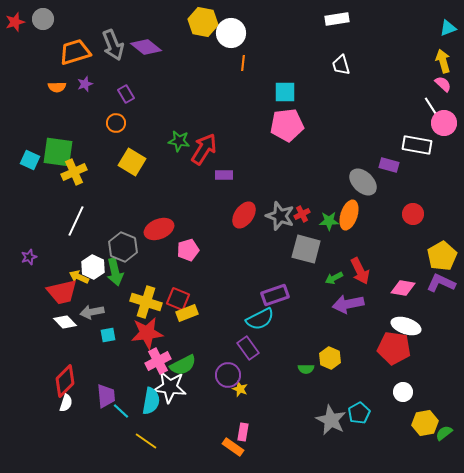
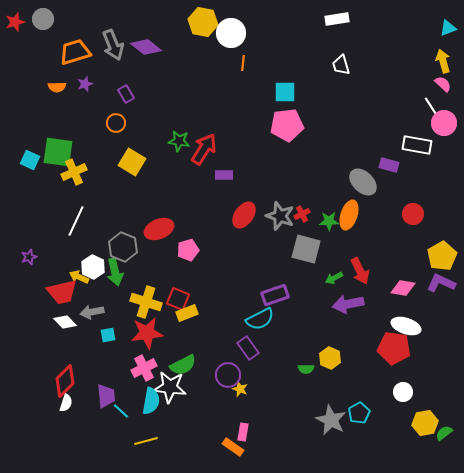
pink cross at (158, 361): moved 14 px left, 7 px down
yellow line at (146, 441): rotated 50 degrees counterclockwise
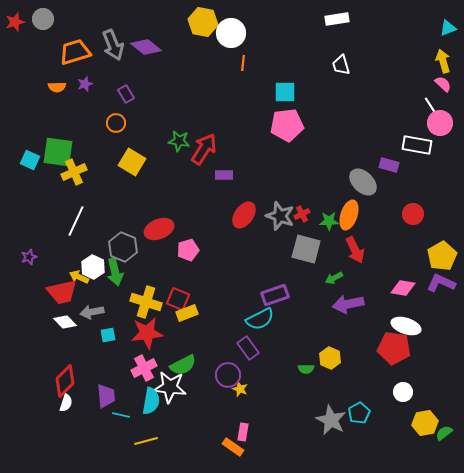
pink circle at (444, 123): moved 4 px left
red arrow at (360, 271): moved 5 px left, 21 px up
cyan line at (121, 411): moved 4 px down; rotated 30 degrees counterclockwise
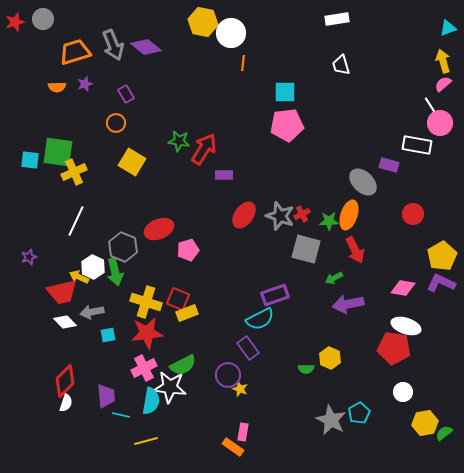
pink semicircle at (443, 84): rotated 84 degrees counterclockwise
cyan square at (30, 160): rotated 18 degrees counterclockwise
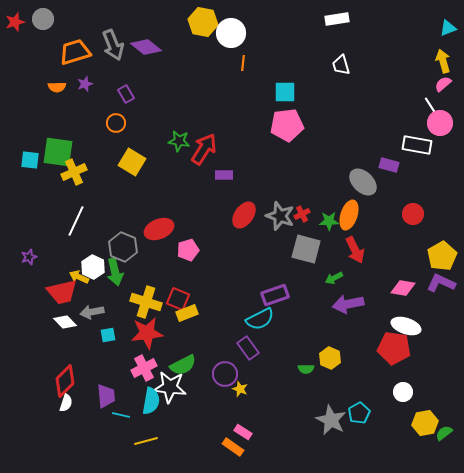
purple circle at (228, 375): moved 3 px left, 1 px up
pink rectangle at (243, 432): rotated 66 degrees counterclockwise
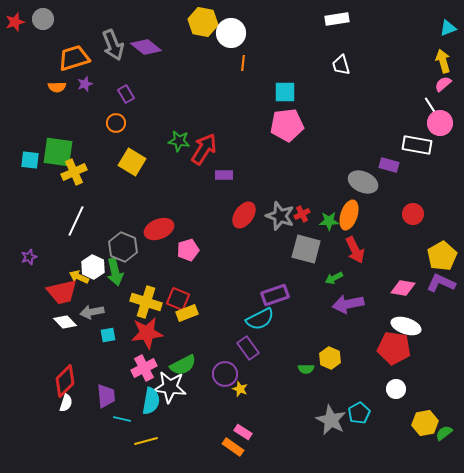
orange trapezoid at (75, 52): moved 1 px left, 6 px down
gray ellipse at (363, 182): rotated 20 degrees counterclockwise
white circle at (403, 392): moved 7 px left, 3 px up
cyan line at (121, 415): moved 1 px right, 4 px down
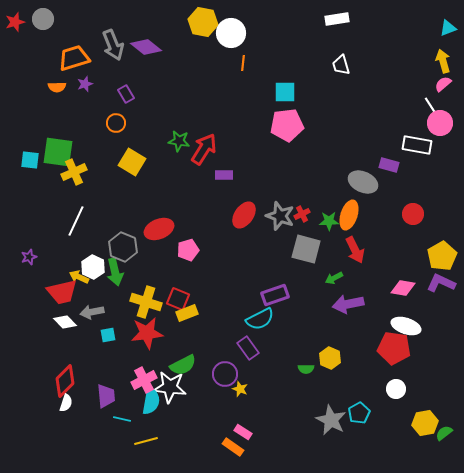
pink cross at (144, 368): moved 12 px down
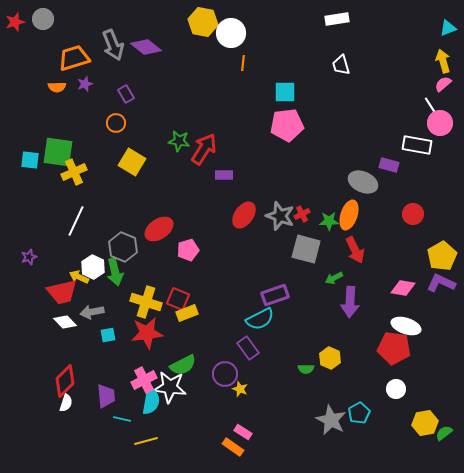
red ellipse at (159, 229): rotated 12 degrees counterclockwise
purple arrow at (348, 304): moved 2 px right, 2 px up; rotated 76 degrees counterclockwise
